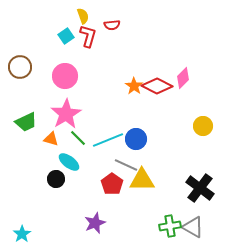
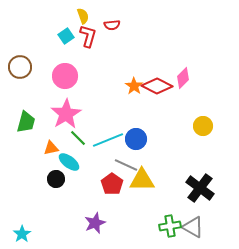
green trapezoid: rotated 50 degrees counterclockwise
orange triangle: moved 9 px down; rotated 28 degrees counterclockwise
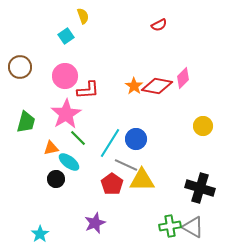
red semicircle: moved 47 px right; rotated 21 degrees counterclockwise
red L-shape: moved 54 px down; rotated 70 degrees clockwise
red diamond: rotated 16 degrees counterclockwise
cyan line: moved 2 px right, 3 px down; rotated 36 degrees counterclockwise
black cross: rotated 20 degrees counterclockwise
cyan star: moved 18 px right
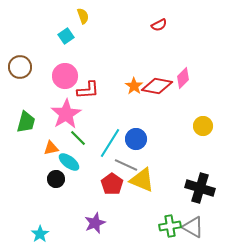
yellow triangle: rotated 24 degrees clockwise
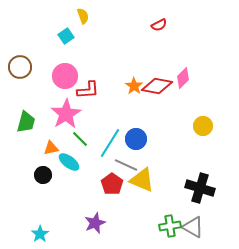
green line: moved 2 px right, 1 px down
black circle: moved 13 px left, 4 px up
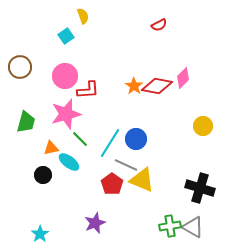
pink star: rotated 16 degrees clockwise
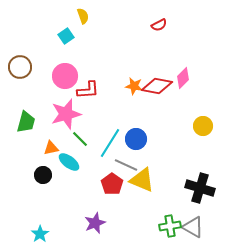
orange star: rotated 24 degrees counterclockwise
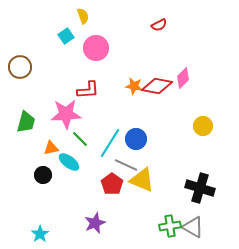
pink circle: moved 31 px right, 28 px up
pink star: rotated 12 degrees clockwise
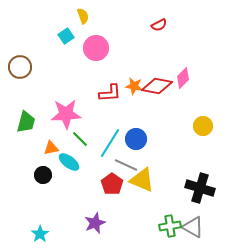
red L-shape: moved 22 px right, 3 px down
